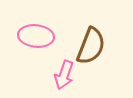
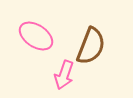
pink ellipse: rotated 28 degrees clockwise
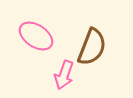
brown semicircle: moved 1 px right, 1 px down
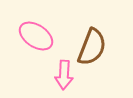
pink arrow: rotated 16 degrees counterclockwise
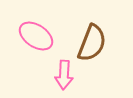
brown semicircle: moved 4 px up
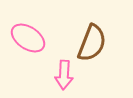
pink ellipse: moved 8 px left, 2 px down
